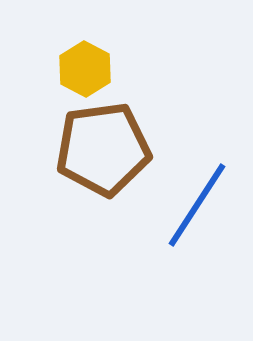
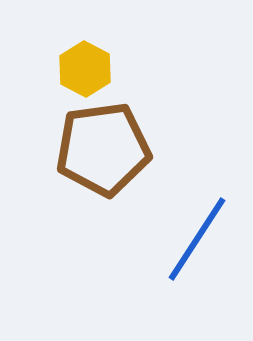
blue line: moved 34 px down
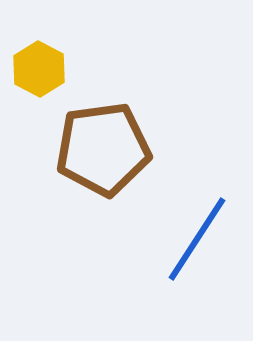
yellow hexagon: moved 46 px left
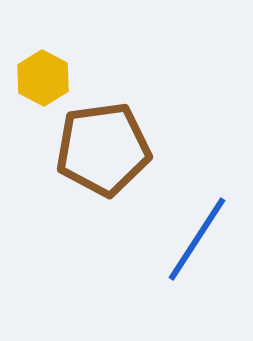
yellow hexagon: moved 4 px right, 9 px down
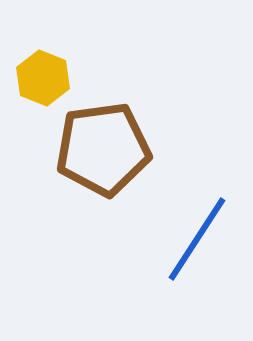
yellow hexagon: rotated 6 degrees counterclockwise
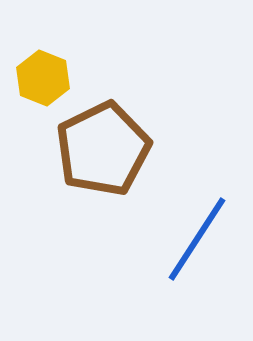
brown pentagon: rotated 18 degrees counterclockwise
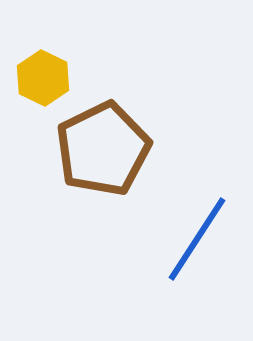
yellow hexagon: rotated 4 degrees clockwise
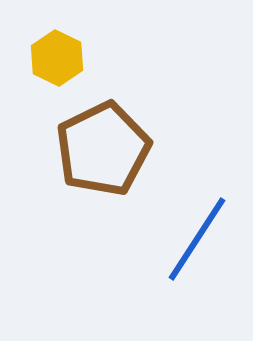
yellow hexagon: moved 14 px right, 20 px up
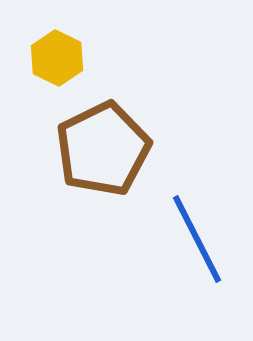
blue line: rotated 60 degrees counterclockwise
